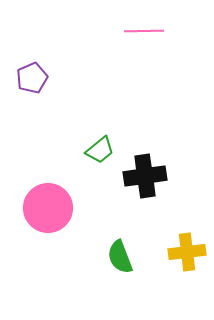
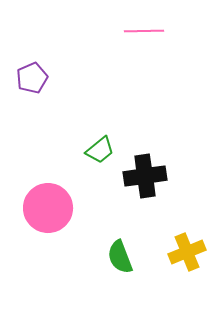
yellow cross: rotated 15 degrees counterclockwise
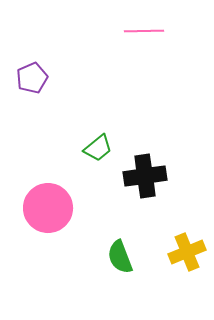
green trapezoid: moved 2 px left, 2 px up
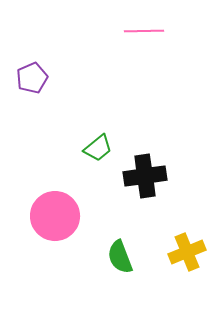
pink circle: moved 7 px right, 8 px down
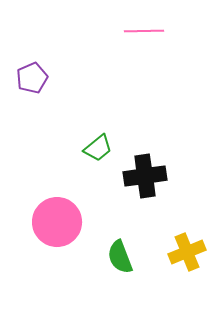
pink circle: moved 2 px right, 6 px down
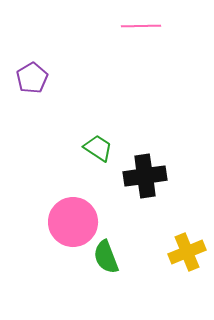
pink line: moved 3 px left, 5 px up
purple pentagon: rotated 8 degrees counterclockwise
green trapezoid: rotated 108 degrees counterclockwise
pink circle: moved 16 px right
green semicircle: moved 14 px left
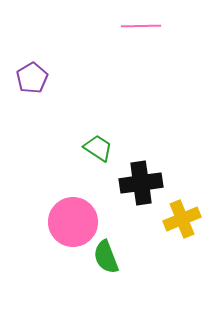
black cross: moved 4 px left, 7 px down
yellow cross: moved 5 px left, 33 px up
